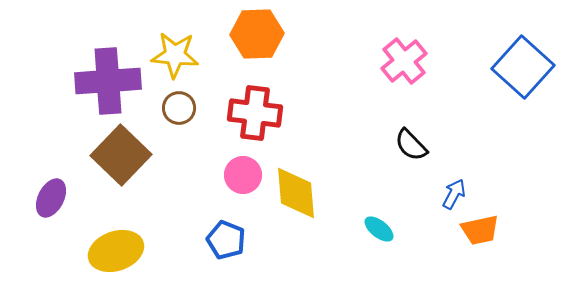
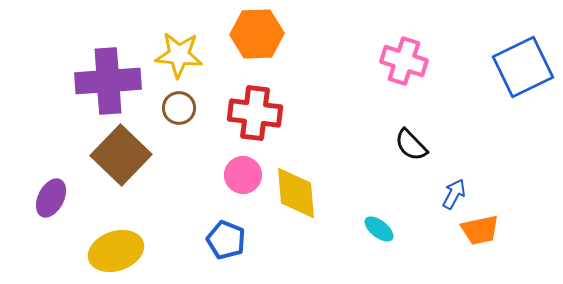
yellow star: moved 4 px right
pink cross: rotated 33 degrees counterclockwise
blue square: rotated 22 degrees clockwise
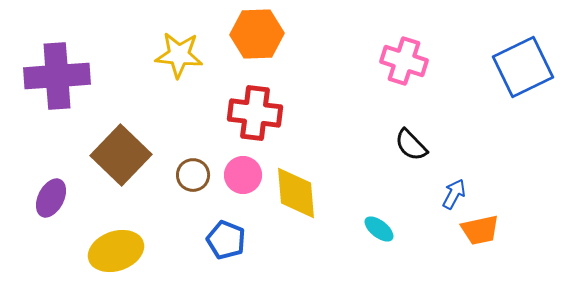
purple cross: moved 51 px left, 5 px up
brown circle: moved 14 px right, 67 px down
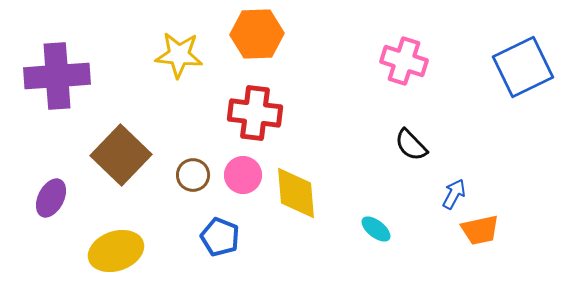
cyan ellipse: moved 3 px left
blue pentagon: moved 6 px left, 3 px up
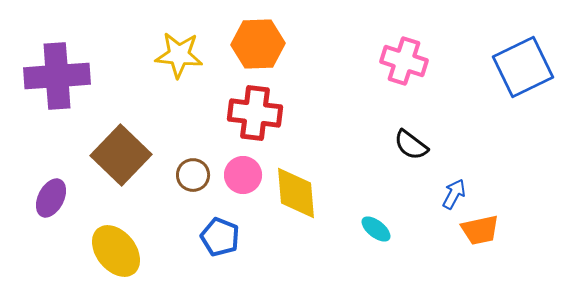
orange hexagon: moved 1 px right, 10 px down
black semicircle: rotated 9 degrees counterclockwise
yellow ellipse: rotated 70 degrees clockwise
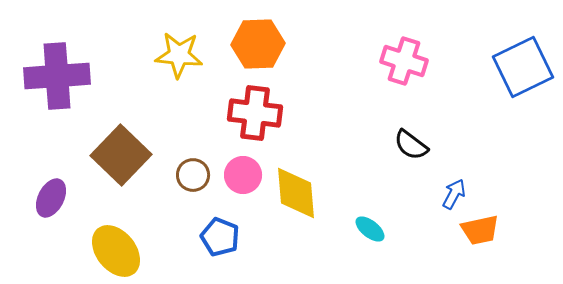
cyan ellipse: moved 6 px left
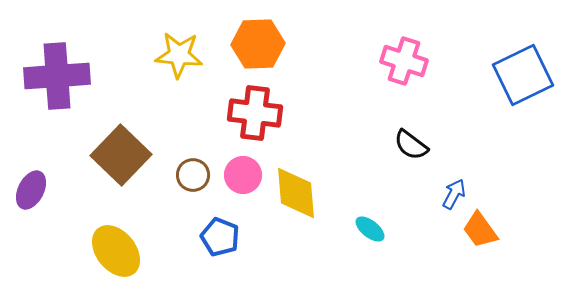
blue square: moved 8 px down
purple ellipse: moved 20 px left, 8 px up
orange trapezoid: rotated 66 degrees clockwise
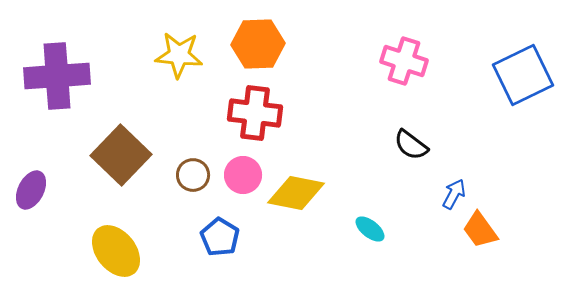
yellow diamond: rotated 74 degrees counterclockwise
blue pentagon: rotated 9 degrees clockwise
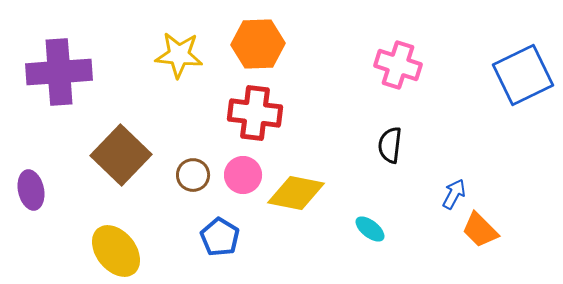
pink cross: moved 6 px left, 4 px down
purple cross: moved 2 px right, 4 px up
black semicircle: moved 21 px left; rotated 60 degrees clockwise
purple ellipse: rotated 39 degrees counterclockwise
orange trapezoid: rotated 9 degrees counterclockwise
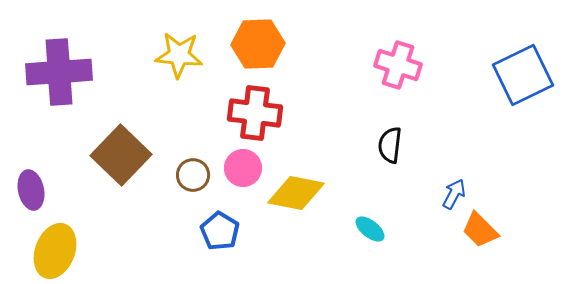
pink circle: moved 7 px up
blue pentagon: moved 6 px up
yellow ellipse: moved 61 px left; rotated 60 degrees clockwise
